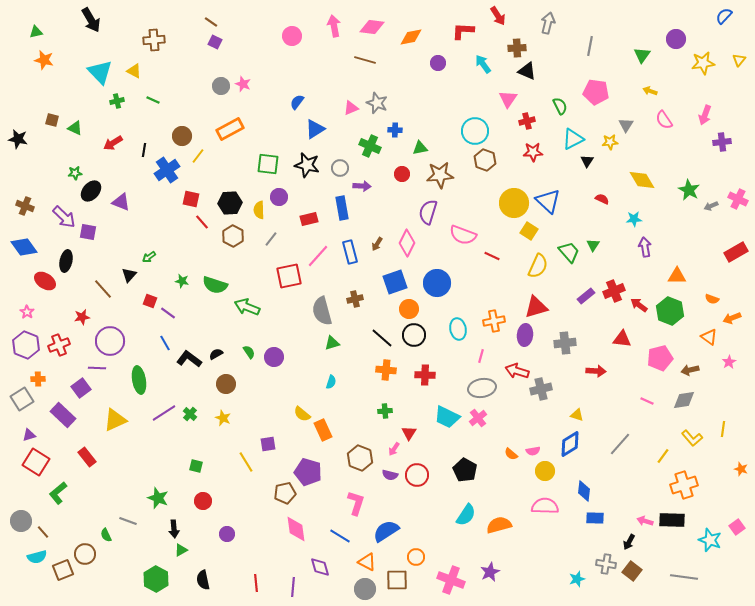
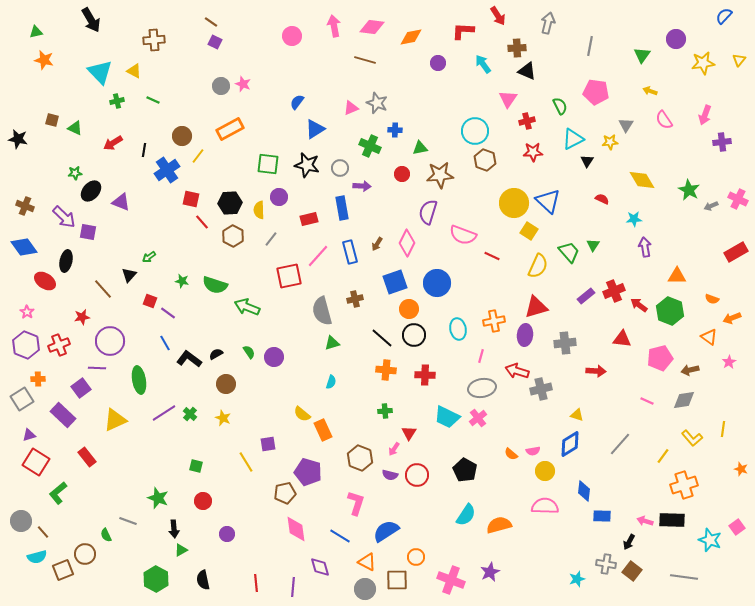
blue rectangle at (595, 518): moved 7 px right, 2 px up
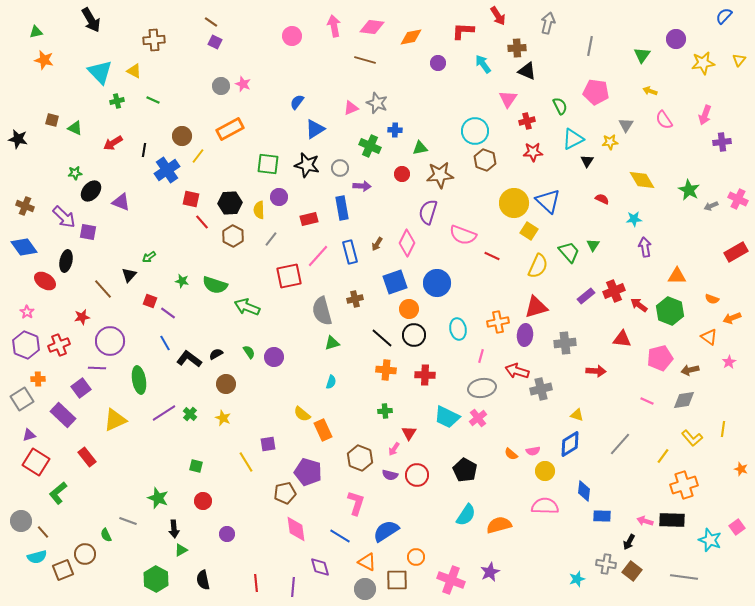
orange cross at (494, 321): moved 4 px right, 1 px down
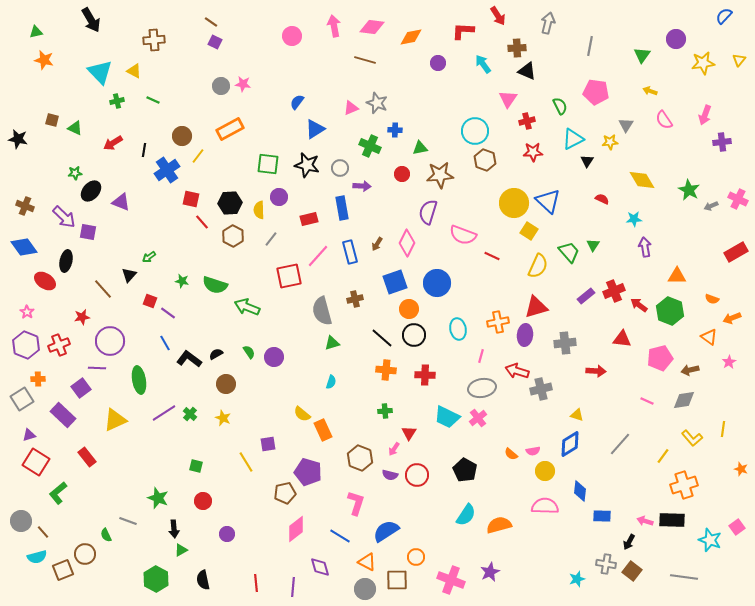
pink star at (243, 84): rotated 14 degrees counterclockwise
blue diamond at (584, 491): moved 4 px left
pink diamond at (296, 529): rotated 60 degrees clockwise
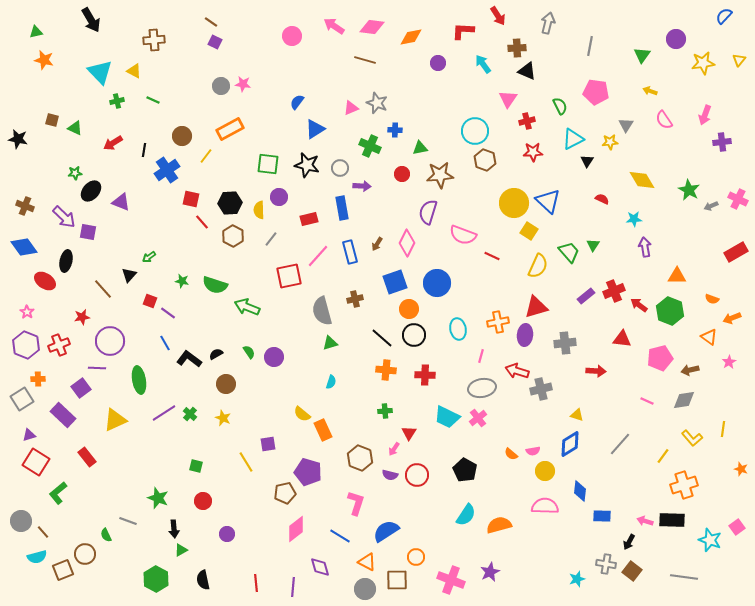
pink arrow at (334, 26): rotated 45 degrees counterclockwise
yellow line at (198, 156): moved 8 px right
green triangle at (332, 343): moved 2 px left
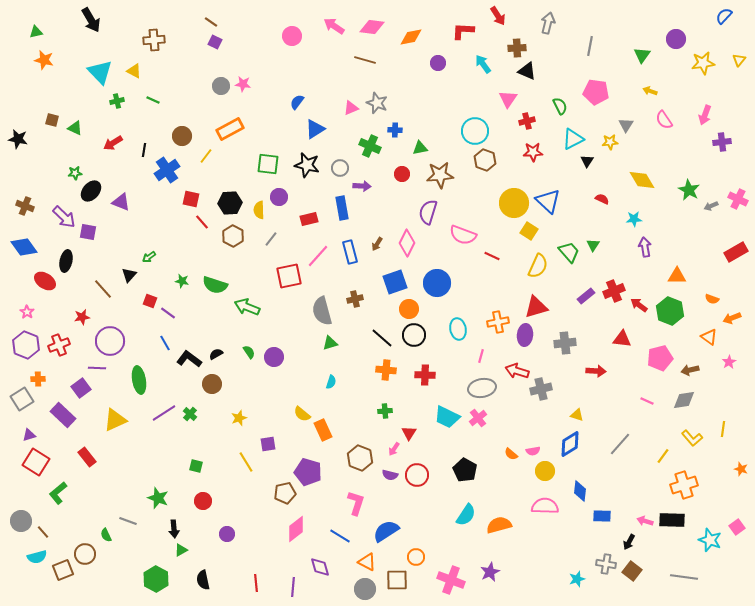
brown circle at (226, 384): moved 14 px left
yellow star at (223, 418): moved 16 px right; rotated 28 degrees clockwise
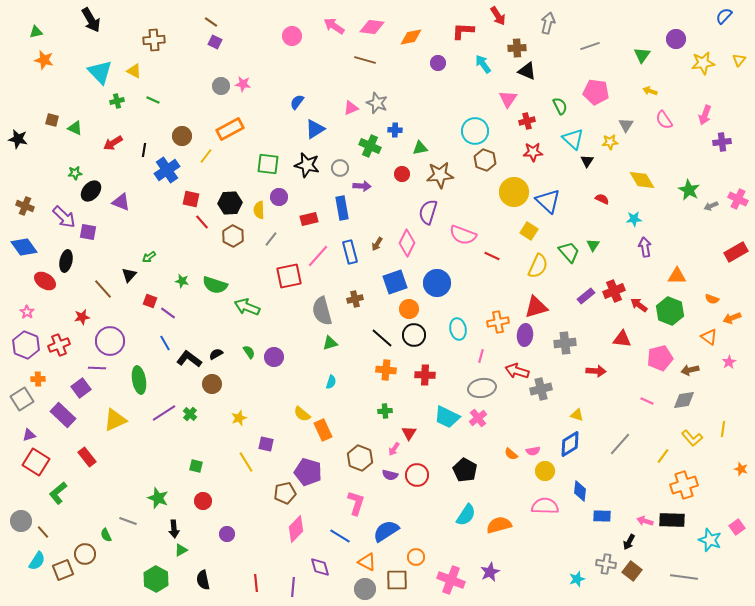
gray line at (590, 46): rotated 60 degrees clockwise
cyan triangle at (573, 139): rotated 50 degrees counterclockwise
yellow circle at (514, 203): moved 11 px up
purple square at (268, 444): moved 2 px left; rotated 21 degrees clockwise
pink diamond at (296, 529): rotated 8 degrees counterclockwise
cyan semicircle at (37, 557): moved 4 px down; rotated 42 degrees counterclockwise
